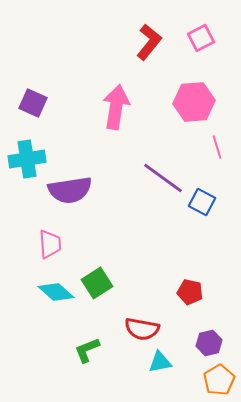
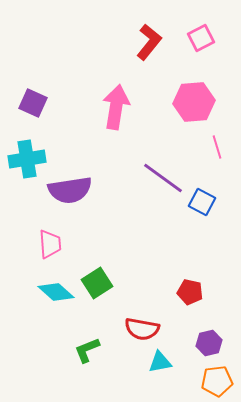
orange pentagon: moved 2 px left, 1 px down; rotated 24 degrees clockwise
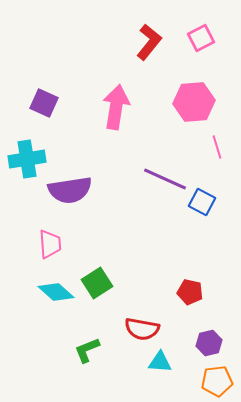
purple square: moved 11 px right
purple line: moved 2 px right, 1 px down; rotated 12 degrees counterclockwise
cyan triangle: rotated 15 degrees clockwise
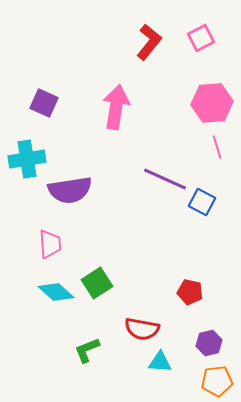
pink hexagon: moved 18 px right, 1 px down
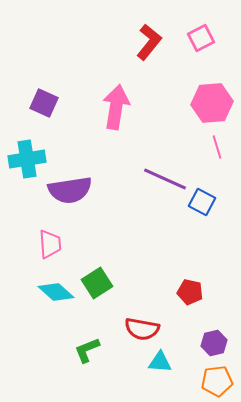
purple hexagon: moved 5 px right
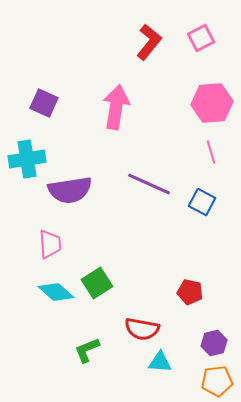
pink line: moved 6 px left, 5 px down
purple line: moved 16 px left, 5 px down
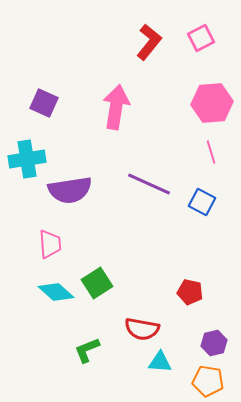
orange pentagon: moved 9 px left; rotated 16 degrees clockwise
